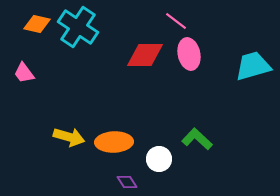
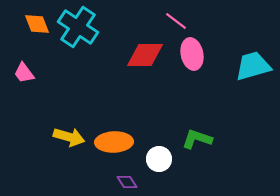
orange diamond: rotated 56 degrees clockwise
pink ellipse: moved 3 px right
green L-shape: rotated 24 degrees counterclockwise
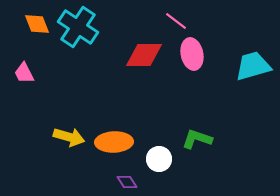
red diamond: moved 1 px left
pink trapezoid: rotated 10 degrees clockwise
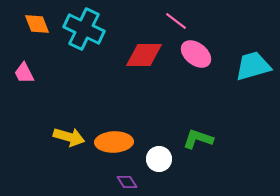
cyan cross: moved 6 px right, 2 px down; rotated 9 degrees counterclockwise
pink ellipse: moved 4 px right; rotated 40 degrees counterclockwise
green L-shape: moved 1 px right
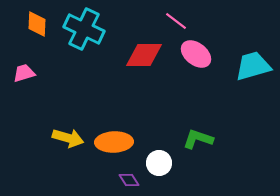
orange diamond: rotated 24 degrees clockwise
pink trapezoid: rotated 100 degrees clockwise
yellow arrow: moved 1 px left, 1 px down
white circle: moved 4 px down
purple diamond: moved 2 px right, 2 px up
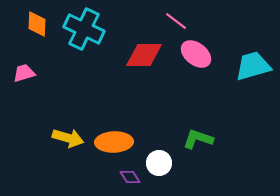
purple diamond: moved 1 px right, 3 px up
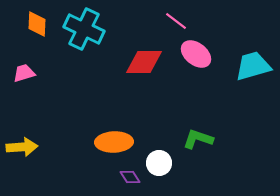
red diamond: moved 7 px down
yellow arrow: moved 46 px left, 9 px down; rotated 20 degrees counterclockwise
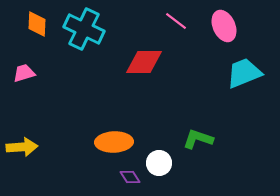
pink ellipse: moved 28 px right, 28 px up; rotated 28 degrees clockwise
cyan trapezoid: moved 9 px left, 7 px down; rotated 6 degrees counterclockwise
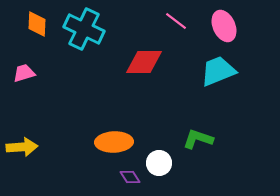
cyan trapezoid: moved 26 px left, 2 px up
